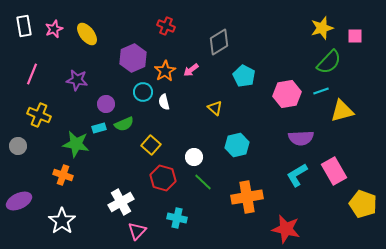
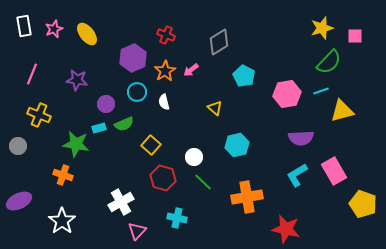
red cross at (166, 26): moved 9 px down
cyan circle at (143, 92): moved 6 px left
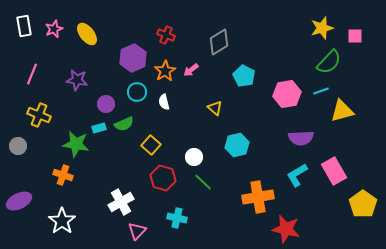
orange cross at (247, 197): moved 11 px right
yellow pentagon at (363, 204): rotated 16 degrees clockwise
